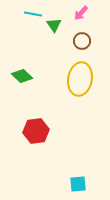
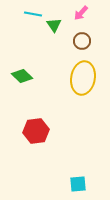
yellow ellipse: moved 3 px right, 1 px up
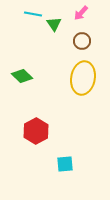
green triangle: moved 1 px up
red hexagon: rotated 20 degrees counterclockwise
cyan square: moved 13 px left, 20 px up
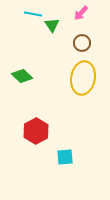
green triangle: moved 2 px left, 1 px down
brown circle: moved 2 px down
cyan square: moved 7 px up
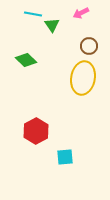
pink arrow: rotated 21 degrees clockwise
brown circle: moved 7 px right, 3 px down
green diamond: moved 4 px right, 16 px up
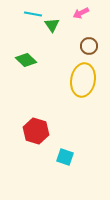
yellow ellipse: moved 2 px down
red hexagon: rotated 15 degrees counterclockwise
cyan square: rotated 24 degrees clockwise
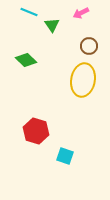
cyan line: moved 4 px left, 2 px up; rotated 12 degrees clockwise
cyan square: moved 1 px up
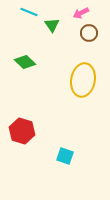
brown circle: moved 13 px up
green diamond: moved 1 px left, 2 px down
red hexagon: moved 14 px left
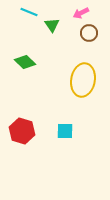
cyan square: moved 25 px up; rotated 18 degrees counterclockwise
